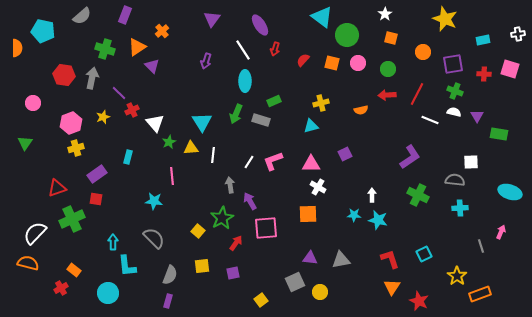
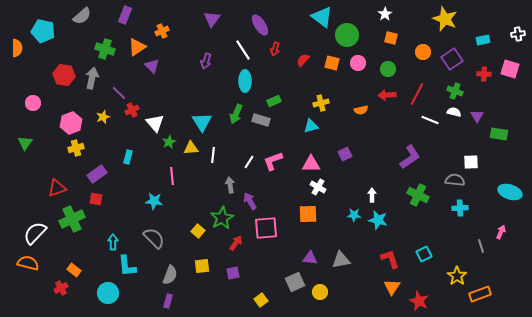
orange cross at (162, 31): rotated 16 degrees clockwise
purple square at (453, 64): moved 1 px left, 5 px up; rotated 25 degrees counterclockwise
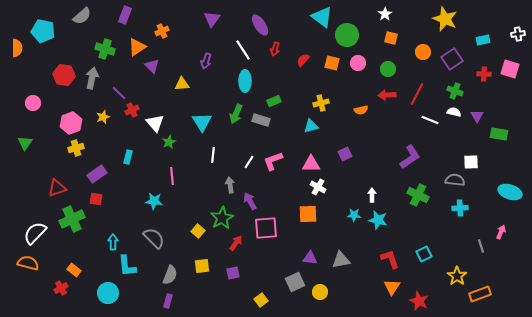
yellow triangle at (191, 148): moved 9 px left, 64 px up
